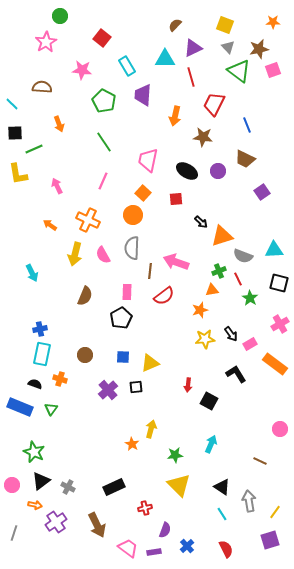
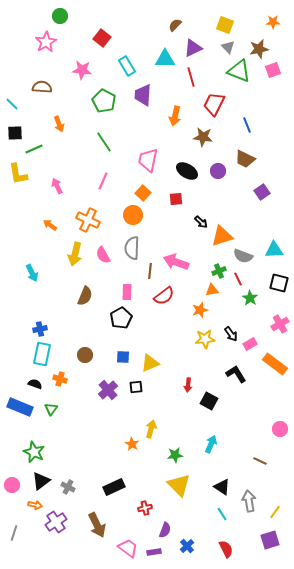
green triangle at (239, 71): rotated 15 degrees counterclockwise
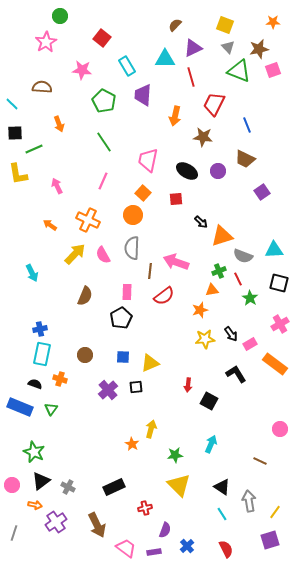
yellow arrow at (75, 254): rotated 150 degrees counterclockwise
pink trapezoid at (128, 548): moved 2 px left
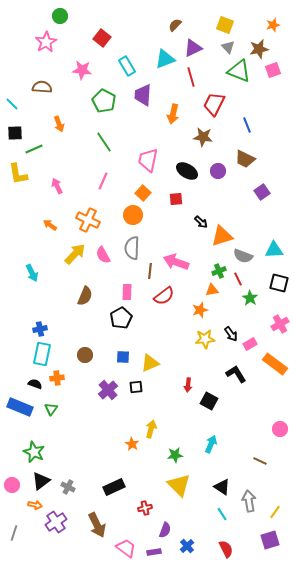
orange star at (273, 22): moved 3 px down; rotated 16 degrees counterclockwise
cyan triangle at (165, 59): rotated 20 degrees counterclockwise
orange arrow at (175, 116): moved 2 px left, 2 px up
orange cross at (60, 379): moved 3 px left, 1 px up; rotated 24 degrees counterclockwise
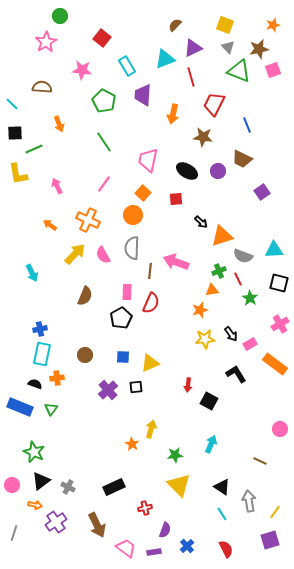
brown trapezoid at (245, 159): moved 3 px left
pink line at (103, 181): moved 1 px right, 3 px down; rotated 12 degrees clockwise
red semicircle at (164, 296): moved 13 px left, 7 px down; rotated 30 degrees counterclockwise
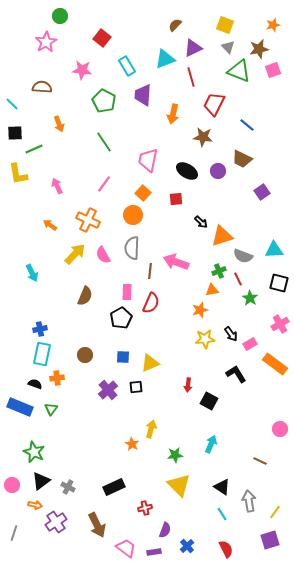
blue line at (247, 125): rotated 28 degrees counterclockwise
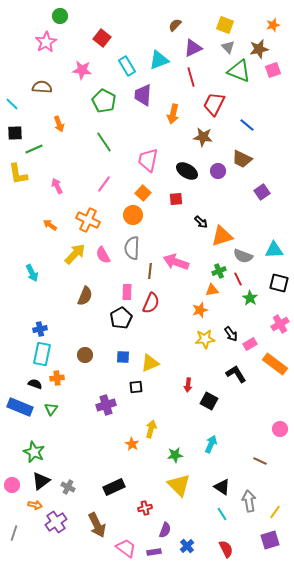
cyan triangle at (165, 59): moved 6 px left, 1 px down
purple cross at (108, 390): moved 2 px left, 15 px down; rotated 24 degrees clockwise
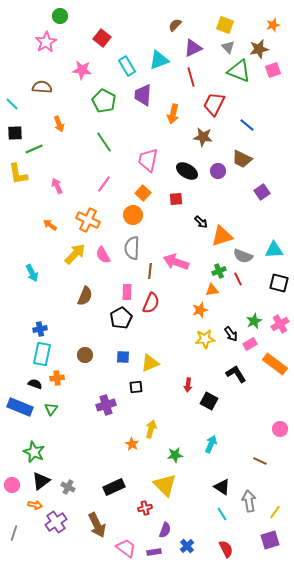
green star at (250, 298): moved 4 px right, 23 px down; rotated 14 degrees clockwise
yellow triangle at (179, 485): moved 14 px left
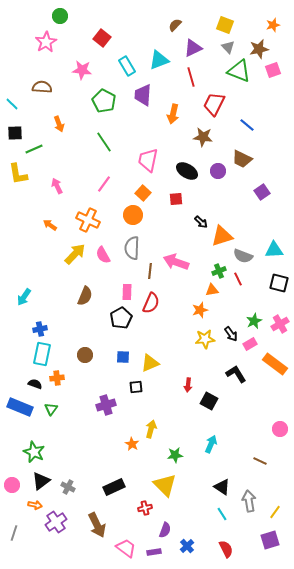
cyan arrow at (32, 273): moved 8 px left, 24 px down; rotated 60 degrees clockwise
